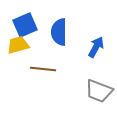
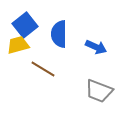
blue square: rotated 15 degrees counterclockwise
blue semicircle: moved 2 px down
blue arrow: rotated 85 degrees clockwise
brown line: rotated 25 degrees clockwise
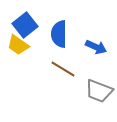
yellow trapezoid: rotated 130 degrees counterclockwise
brown line: moved 20 px right
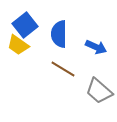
gray trapezoid: rotated 20 degrees clockwise
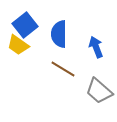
blue arrow: rotated 135 degrees counterclockwise
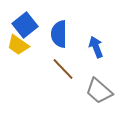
brown line: rotated 15 degrees clockwise
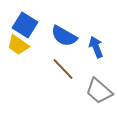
blue square: rotated 20 degrees counterclockwise
blue semicircle: moved 5 px right, 2 px down; rotated 60 degrees counterclockwise
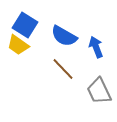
gray trapezoid: rotated 24 degrees clockwise
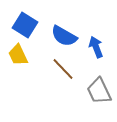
yellow trapezoid: moved 10 px down; rotated 30 degrees clockwise
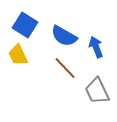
brown line: moved 2 px right, 1 px up
gray trapezoid: moved 2 px left
